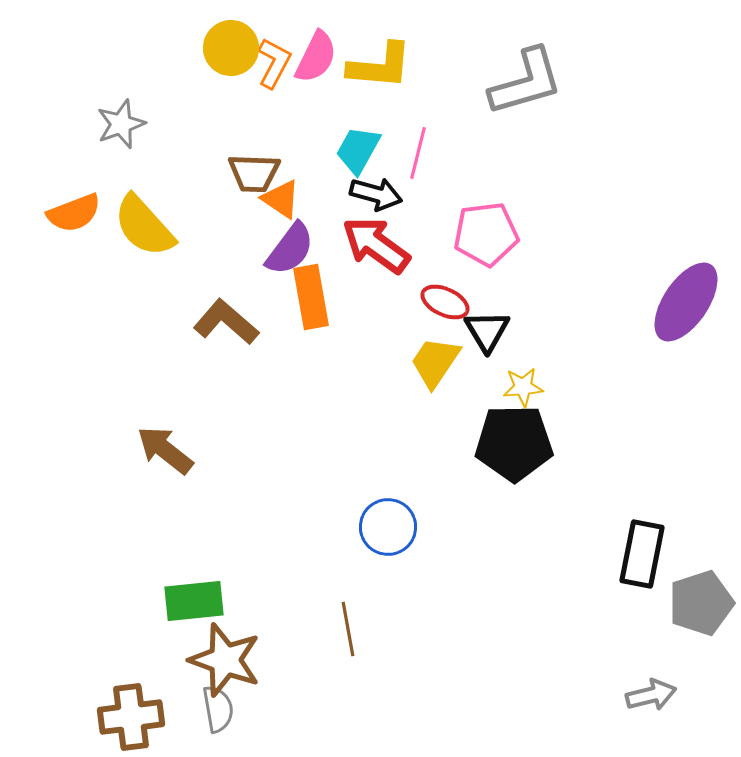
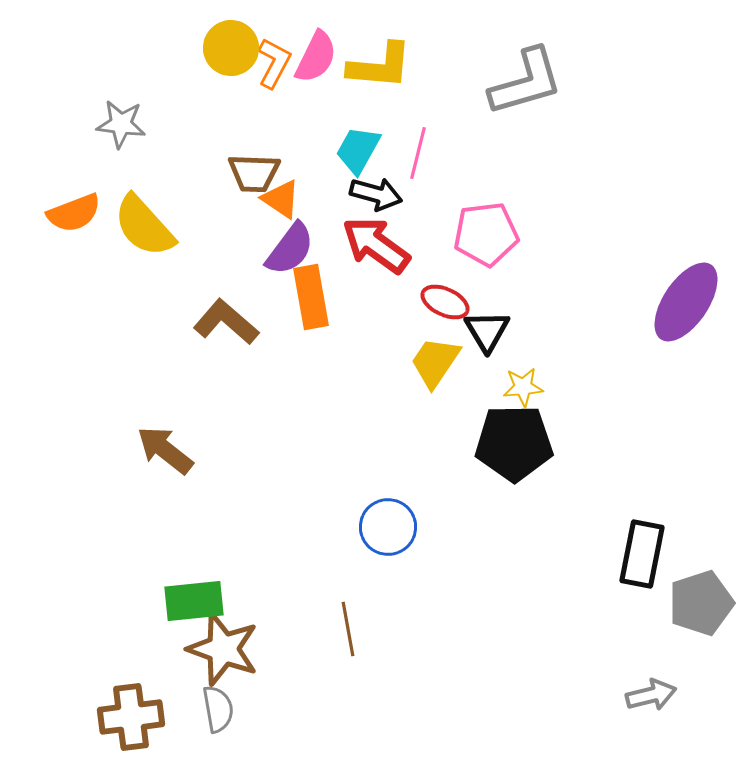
gray star: rotated 27 degrees clockwise
brown star: moved 2 px left, 11 px up
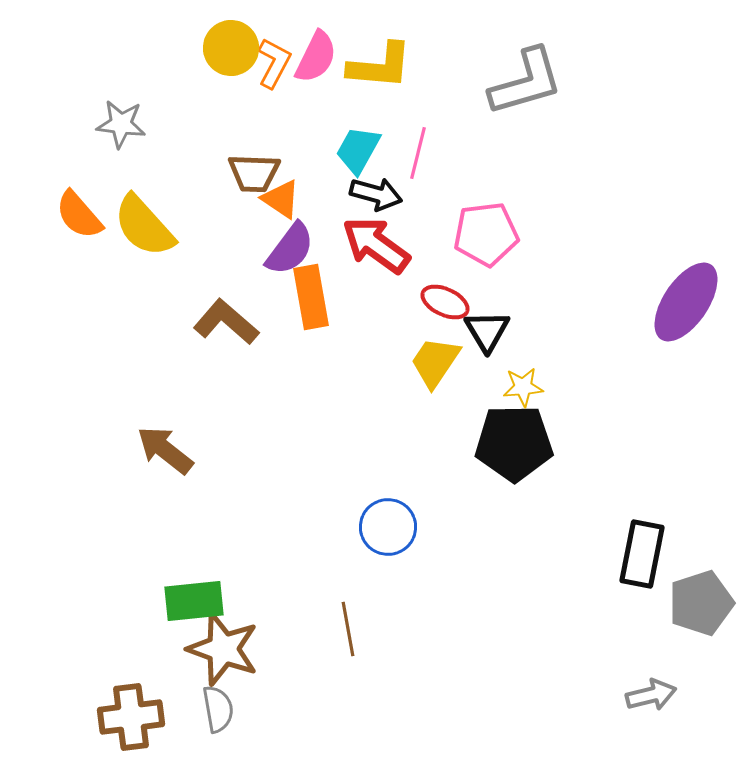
orange semicircle: moved 5 px right, 2 px down; rotated 70 degrees clockwise
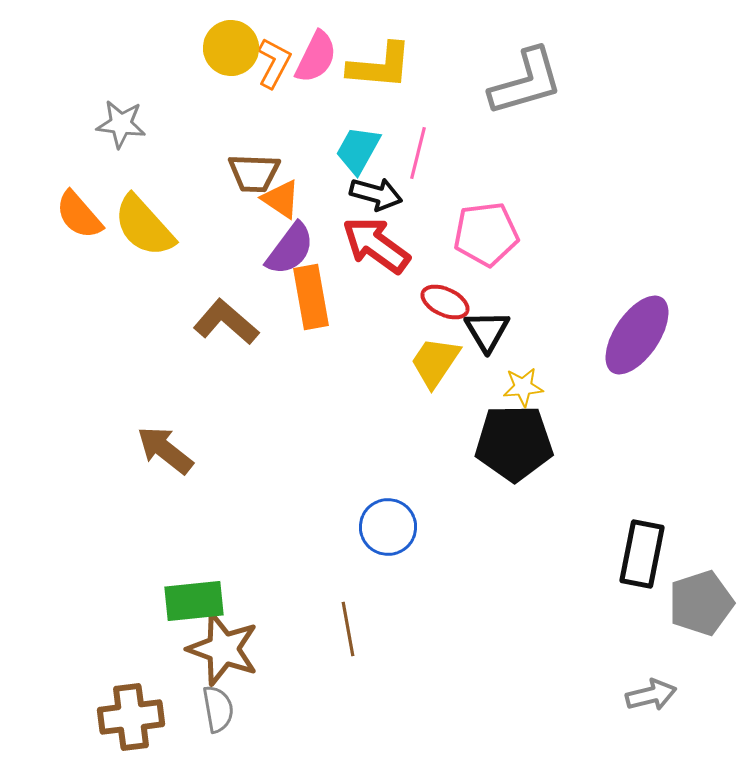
purple ellipse: moved 49 px left, 33 px down
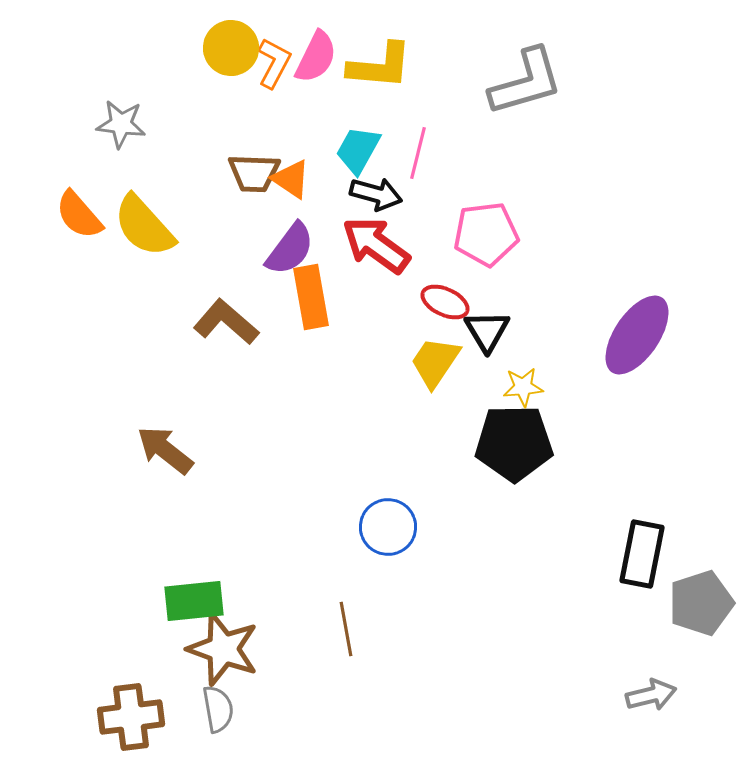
orange triangle: moved 10 px right, 20 px up
brown line: moved 2 px left
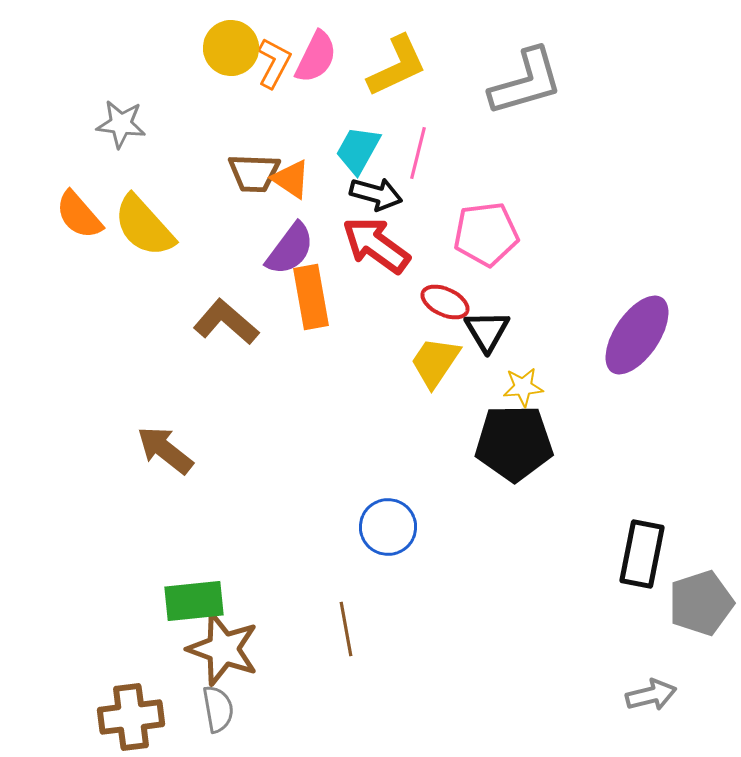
yellow L-shape: moved 17 px right; rotated 30 degrees counterclockwise
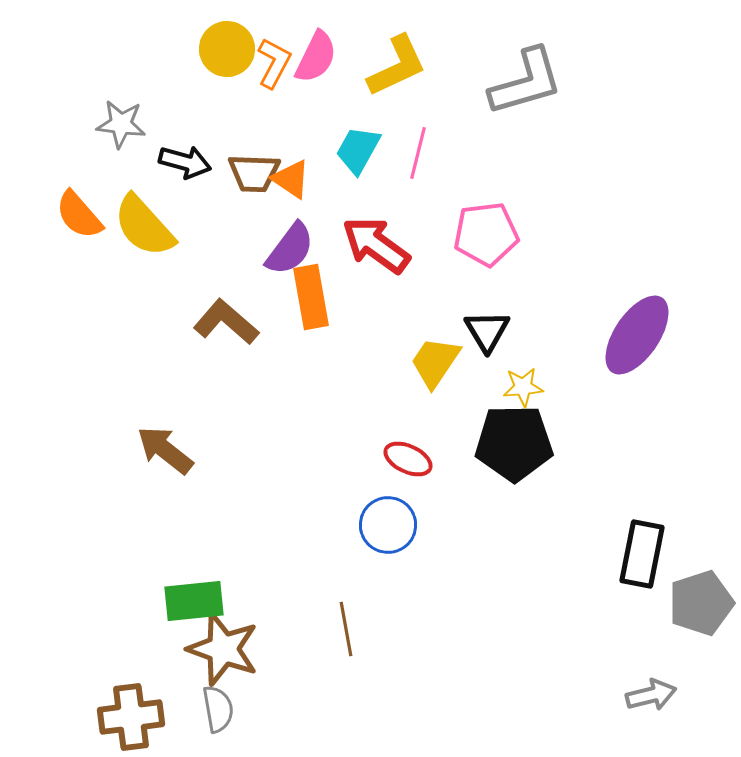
yellow circle: moved 4 px left, 1 px down
black arrow: moved 191 px left, 32 px up
red ellipse: moved 37 px left, 157 px down
blue circle: moved 2 px up
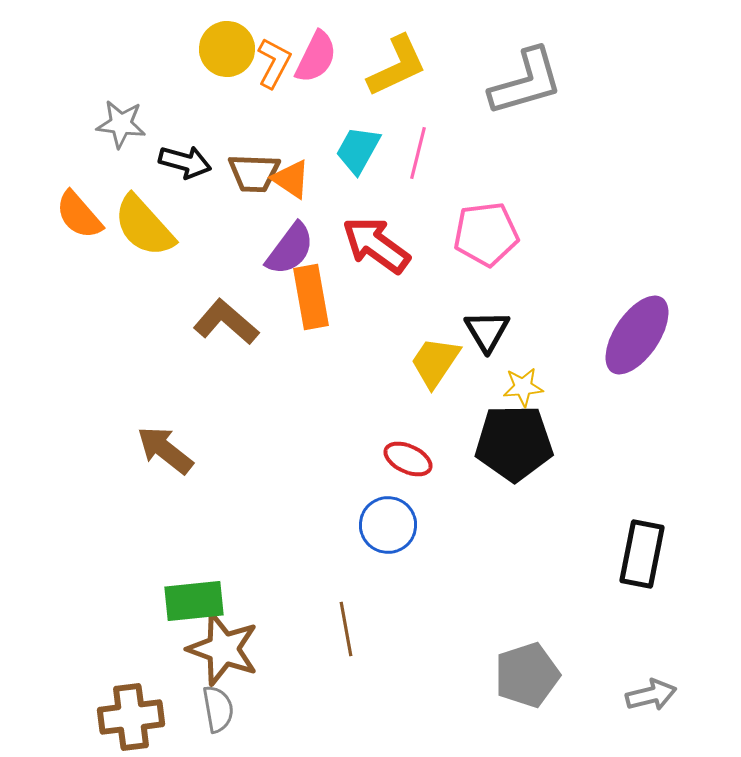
gray pentagon: moved 174 px left, 72 px down
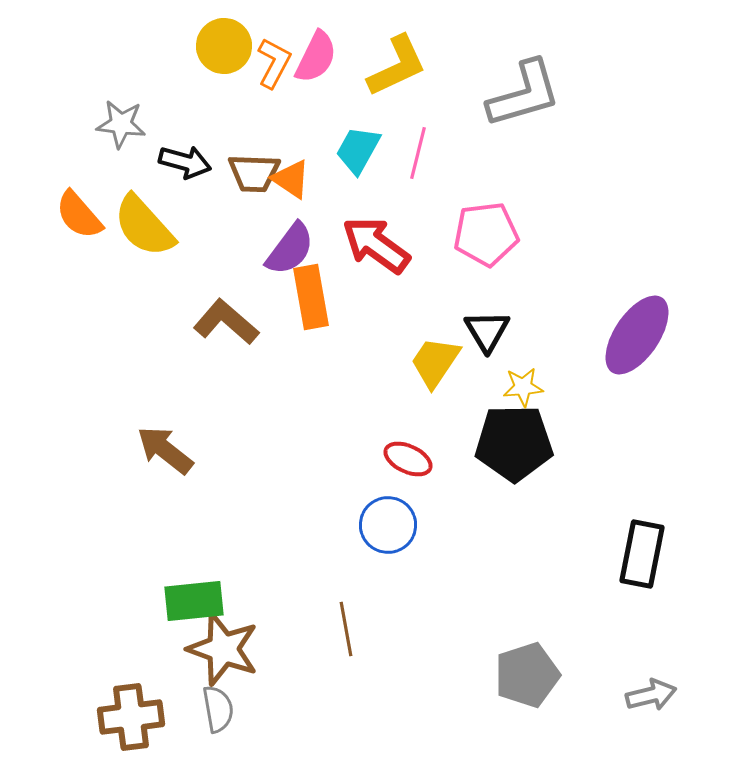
yellow circle: moved 3 px left, 3 px up
gray L-shape: moved 2 px left, 12 px down
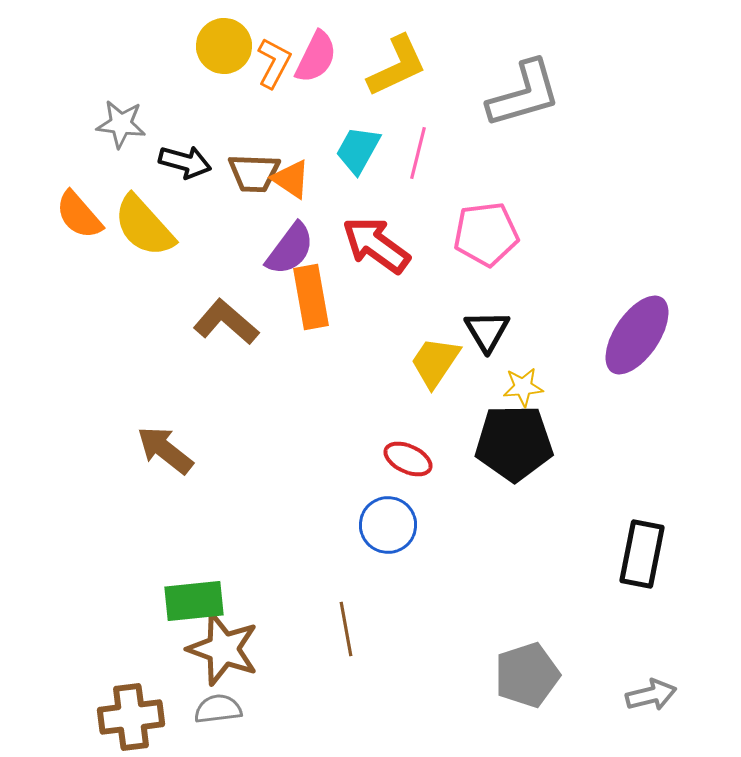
gray semicircle: rotated 87 degrees counterclockwise
